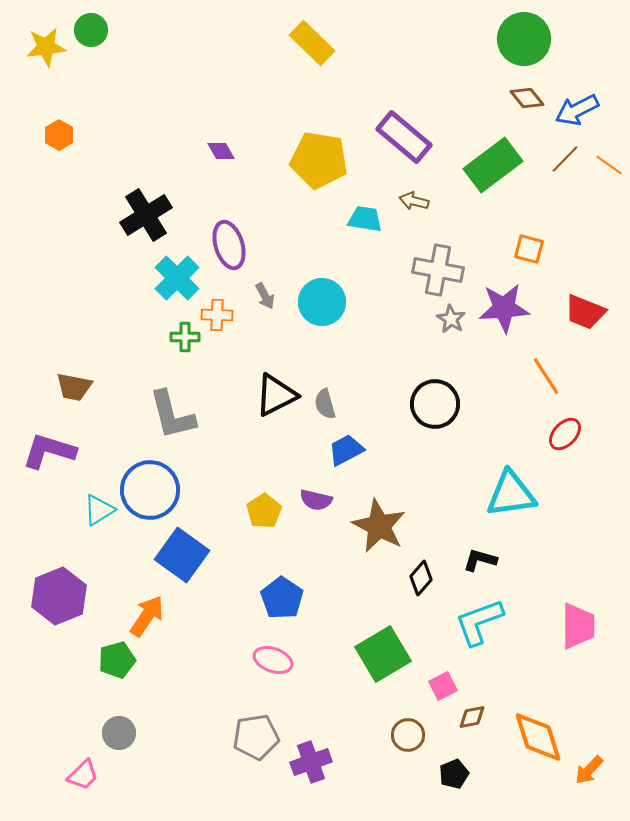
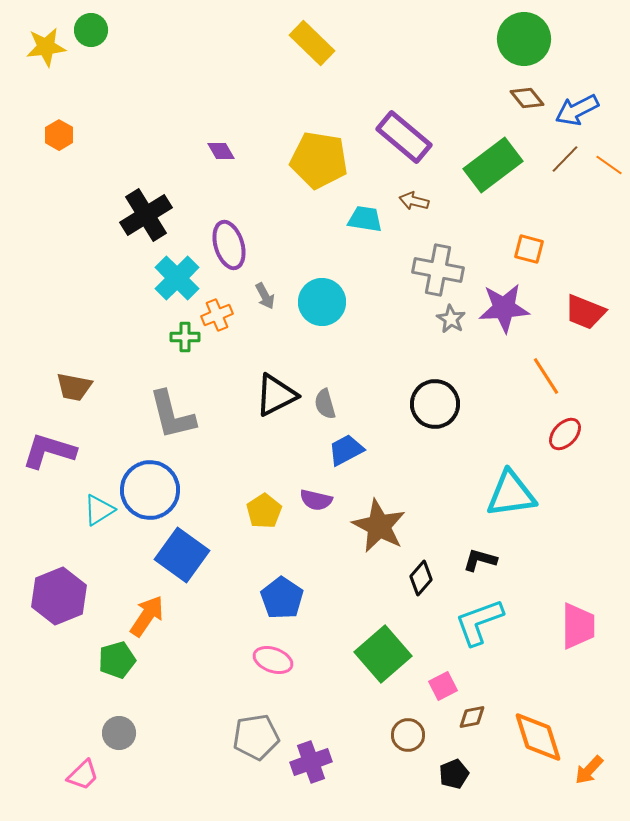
orange cross at (217, 315): rotated 24 degrees counterclockwise
green square at (383, 654): rotated 10 degrees counterclockwise
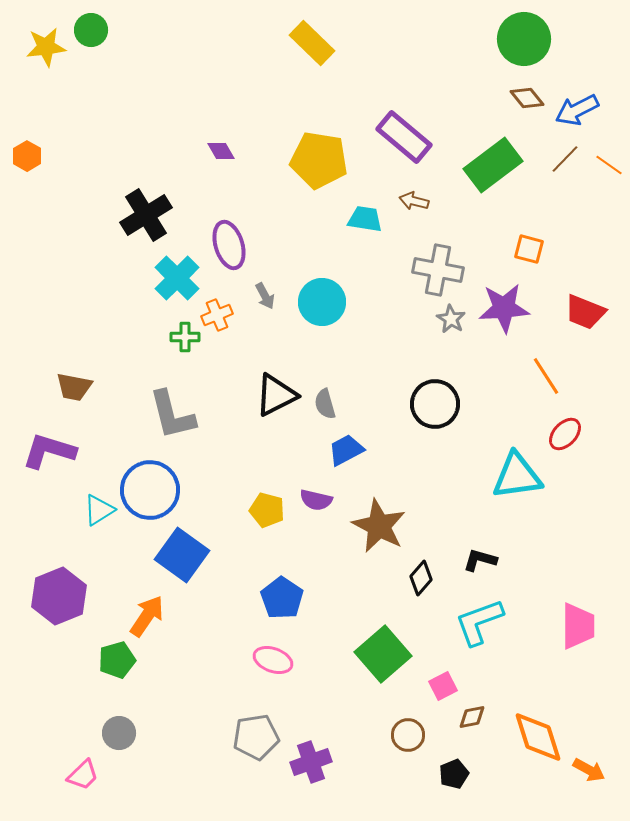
orange hexagon at (59, 135): moved 32 px left, 21 px down
cyan triangle at (511, 494): moved 6 px right, 18 px up
yellow pentagon at (264, 511): moved 3 px right, 1 px up; rotated 24 degrees counterclockwise
orange arrow at (589, 770): rotated 104 degrees counterclockwise
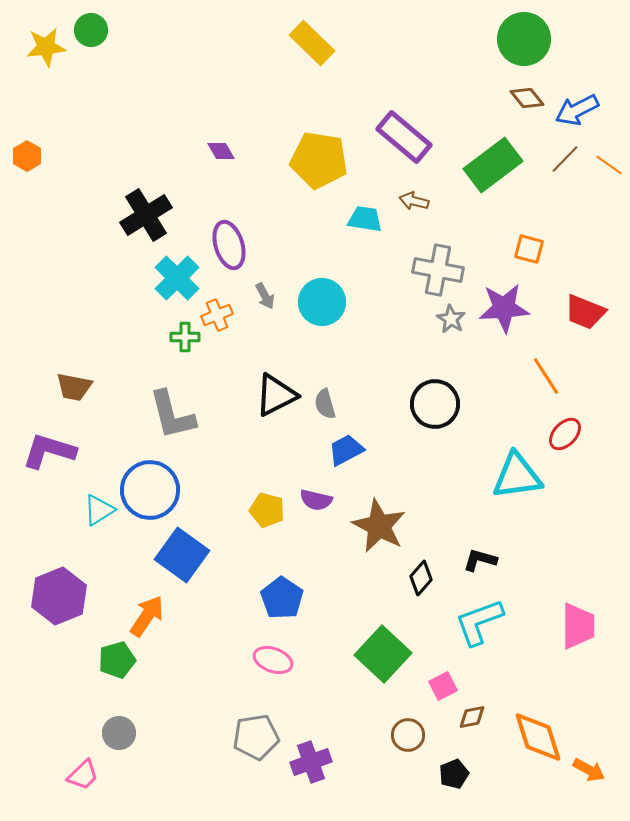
green square at (383, 654): rotated 6 degrees counterclockwise
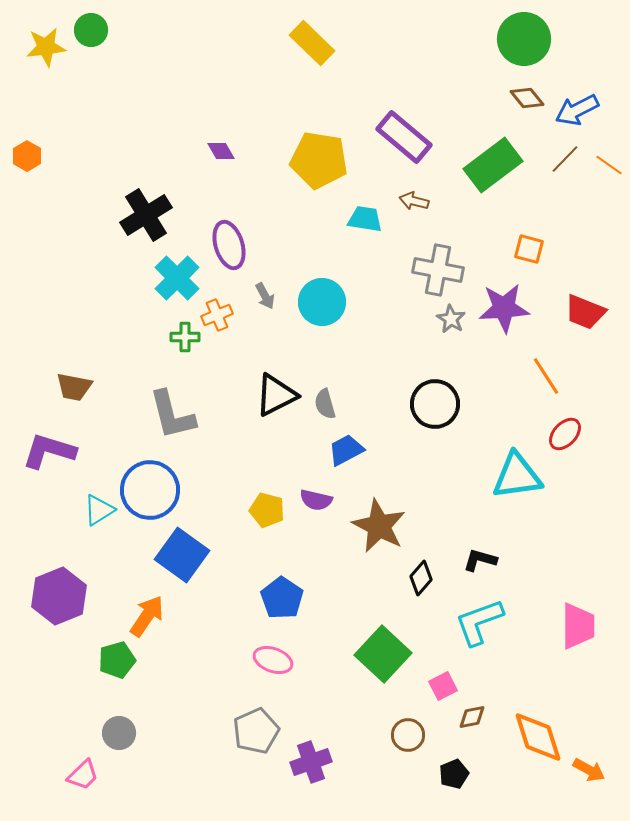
gray pentagon at (256, 737): moved 6 px up; rotated 15 degrees counterclockwise
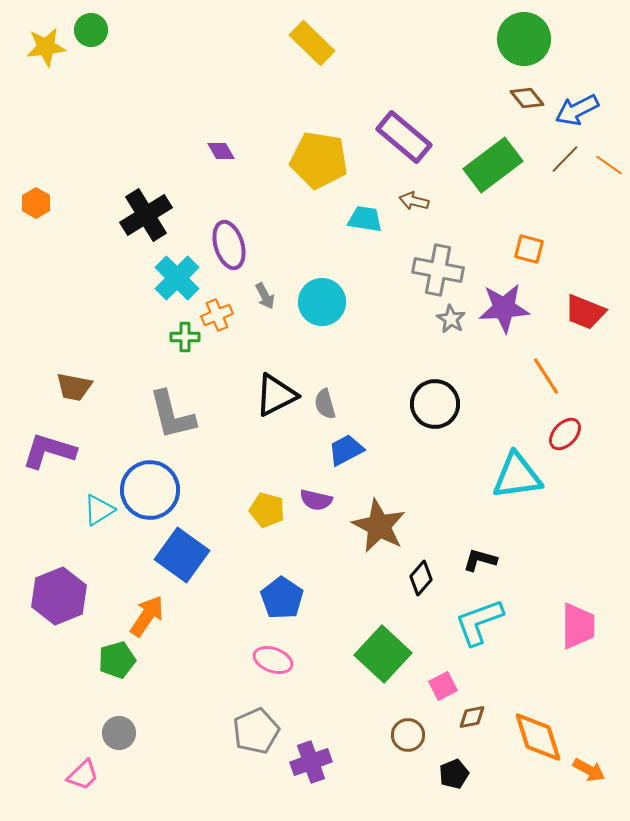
orange hexagon at (27, 156): moved 9 px right, 47 px down
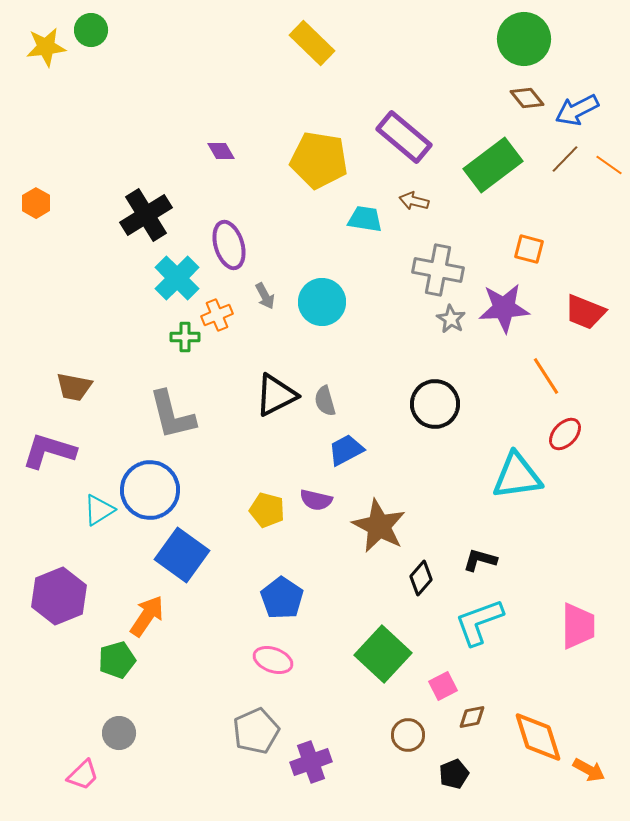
gray semicircle at (325, 404): moved 3 px up
